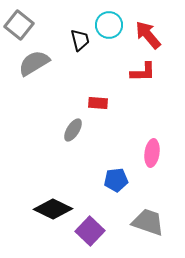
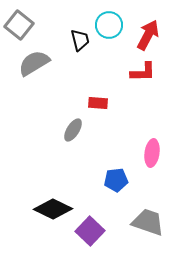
red arrow: rotated 68 degrees clockwise
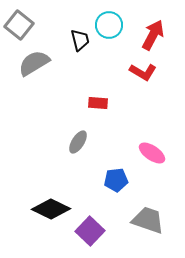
red arrow: moved 5 px right
red L-shape: rotated 32 degrees clockwise
gray ellipse: moved 5 px right, 12 px down
pink ellipse: rotated 64 degrees counterclockwise
black diamond: moved 2 px left
gray trapezoid: moved 2 px up
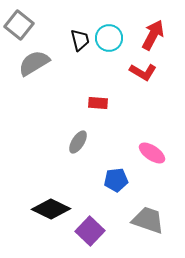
cyan circle: moved 13 px down
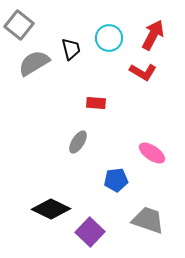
black trapezoid: moved 9 px left, 9 px down
red rectangle: moved 2 px left
purple square: moved 1 px down
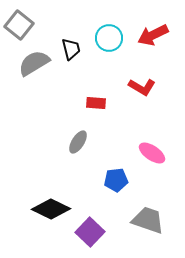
red arrow: rotated 144 degrees counterclockwise
red L-shape: moved 1 px left, 15 px down
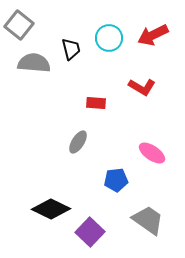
gray semicircle: rotated 36 degrees clockwise
gray trapezoid: rotated 16 degrees clockwise
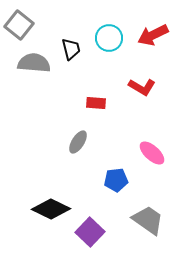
pink ellipse: rotated 8 degrees clockwise
